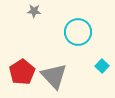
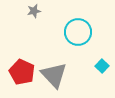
gray star: rotated 16 degrees counterclockwise
red pentagon: rotated 15 degrees counterclockwise
gray triangle: moved 1 px up
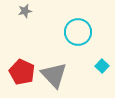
gray star: moved 9 px left
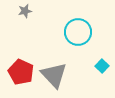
red pentagon: moved 1 px left
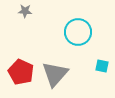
gray star: rotated 16 degrees clockwise
cyan square: rotated 32 degrees counterclockwise
gray triangle: moved 1 px right, 1 px up; rotated 24 degrees clockwise
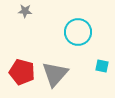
red pentagon: moved 1 px right; rotated 10 degrees counterclockwise
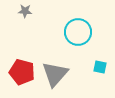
cyan square: moved 2 px left, 1 px down
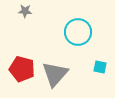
red pentagon: moved 3 px up
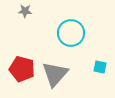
cyan circle: moved 7 px left, 1 px down
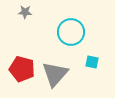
gray star: moved 1 px down
cyan circle: moved 1 px up
cyan square: moved 8 px left, 5 px up
